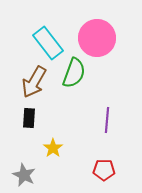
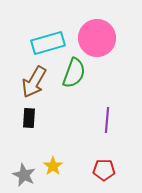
cyan rectangle: rotated 68 degrees counterclockwise
yellow star: moved 18 px down
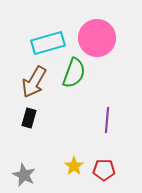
black rectangle: rotated 12 degrees clockwise
yellow star: moved 21 px right
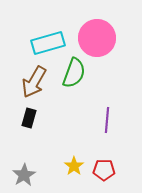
gray star: rotated 15 degrees clockwise
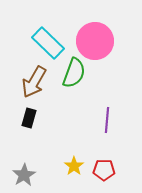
pink circle: moved 2 px left, 3 px down
cyan rectangle: rotated 60 degrees clockwise
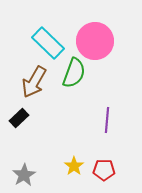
black rectangle: moved 10 px left; rotated 30 degrees clockwise
